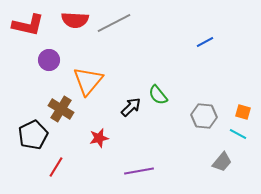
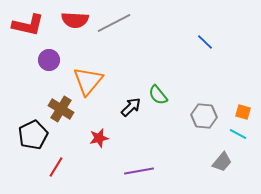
blue line: rotated 72 degrees clockwise
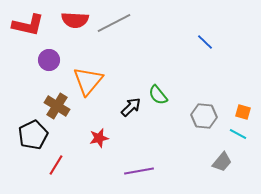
brown cross: moved 4 px left, 3 px up
red line: moved 2 px up
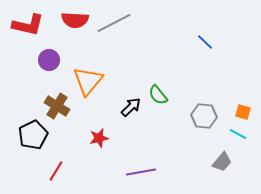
red line: moved 6 px down
purple line: moved 2 px right, 1 px down
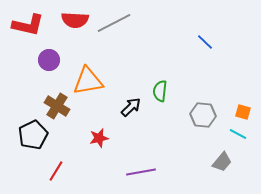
orange triangle: rotated 40 degrees clockwise
green semicircle: moved 2 px right, 4 px up; rotated 45 degrees clockwise
gray hexagon: moved 1 px left, 1 px up
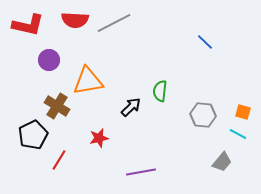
red line: moved 3 px right, 11 px up
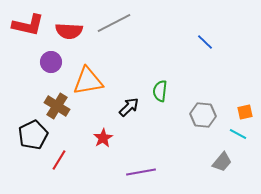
red semicircle: moved 6 px left, 11 px down
purple circle: moved 2 px right, 2 px down
black arrow: moved 2 px left
orange square: moved 2 px right; rotated 28 degrees counterclockwise
red star: moved 4 px right; rotated 18 degrees counterclockwise
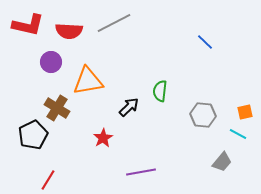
brown cross: moved 2 px down
red line: moved 11 px left, 20 px down
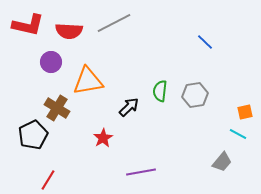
gray hexagon: moved 8 px left, 20 px up; rotated 15 degrees counterclockwise
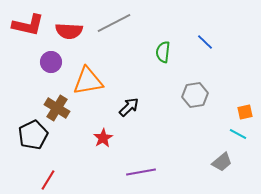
green semicircle: moved 3 px right, 39 px up
gray trapezoid: rotated 10 degrees clockwise
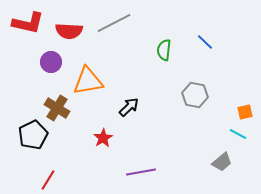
red L-shape: moved 2 px up
green semicircle: moved 1 px right, 2 px up
gray hexagon: rotated 20 degrees clockwise
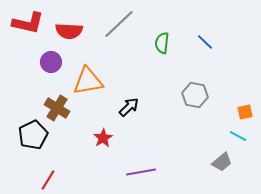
gray line: moved 5 px right, 1 px down; rotated 16 degrees counterclockwise
green semicircle: moved 2 px left, 7 px up
cyan line: moved 2 px down
